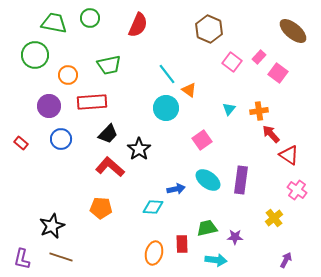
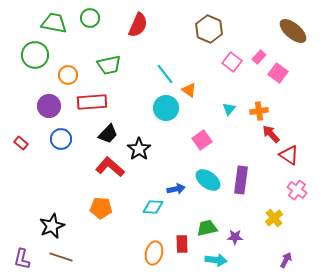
cyan line at (167, 74): moved 2 px left
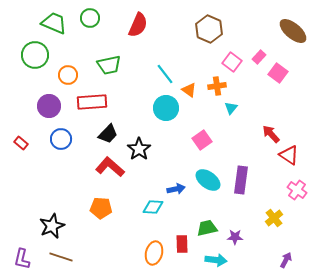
green trapezoid at (54, 23): rotated 12 degrees clockwise
cyan triangle at (229, 109): moved 2 px right, 1 px up
orange cross at (259, 111): moved 42 px left, 25 px up
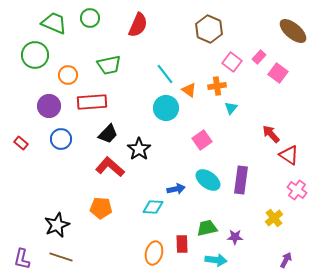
black star at (52, 226): moved 5 px right, 1 px up
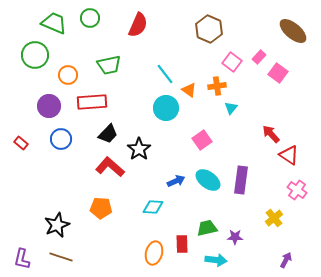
blue arrow at (176, 189): moved 8 px up; rotated 12 degrees counterclockwise
